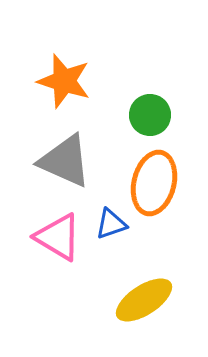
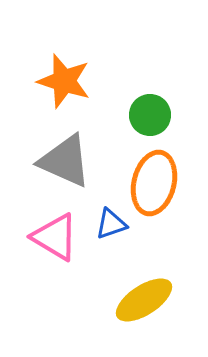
pink triangle: moved 3 px left
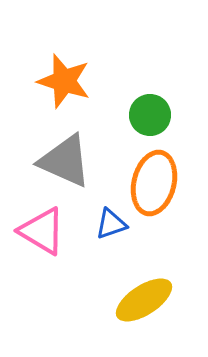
pink triangle: moved 13 px left, 6 px up
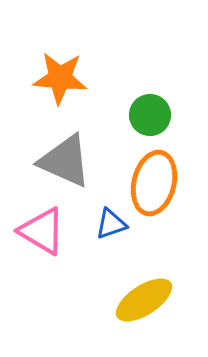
orange star: moved 4 px left, 3 px up; rotated 12 degrees counterclockwise
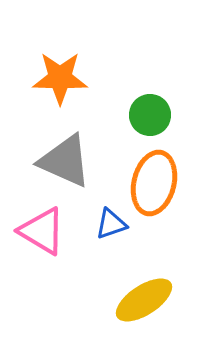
orange star: rotated 4 degrees counterclockwise
